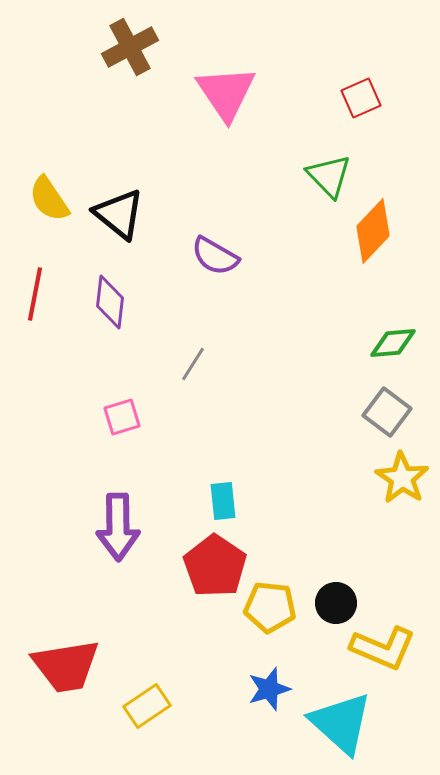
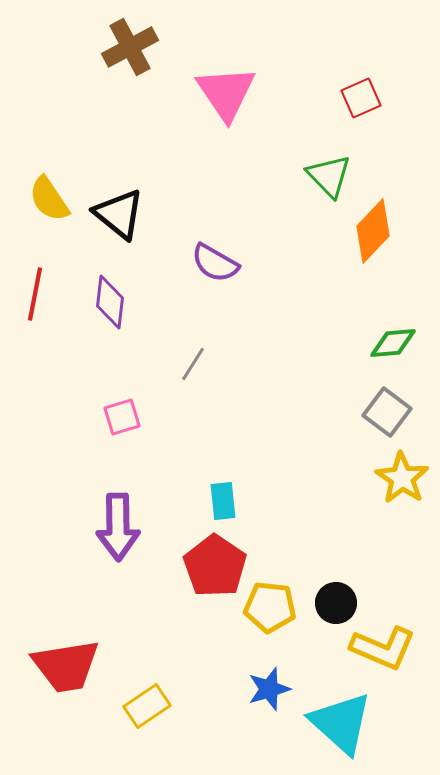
purple semicircle: moved 7 px down
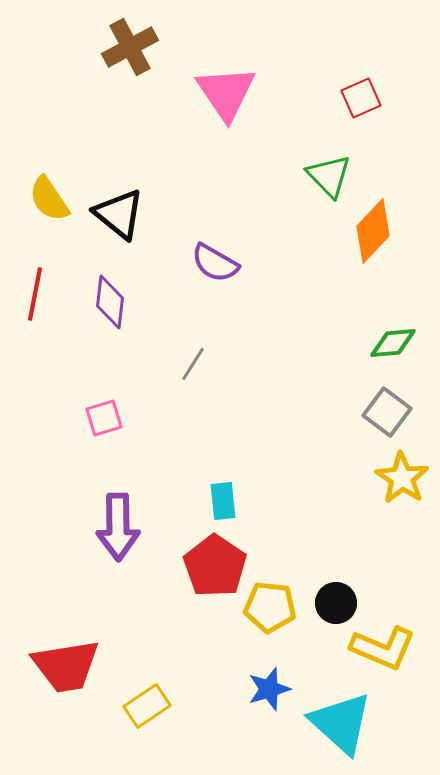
pink square: moved 18 px left, 1 px down
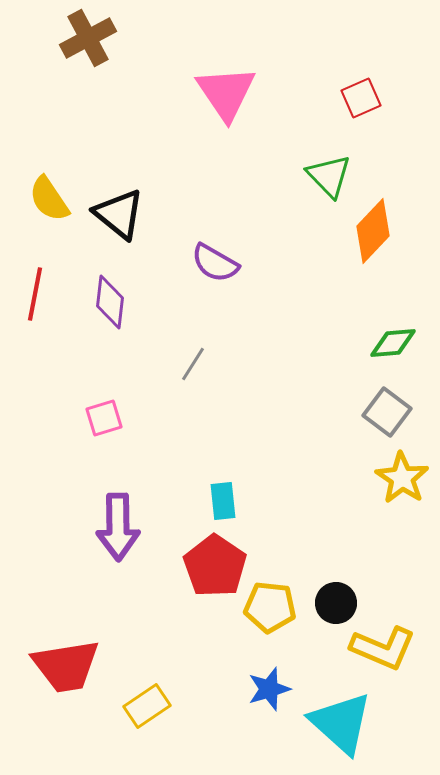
brown cross: moved 42 px left, 9 px up
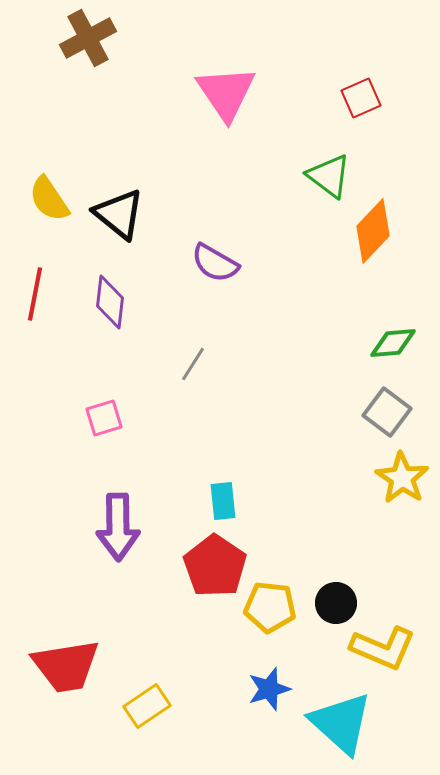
green triangle: rotated 9 degrees counterclockwise
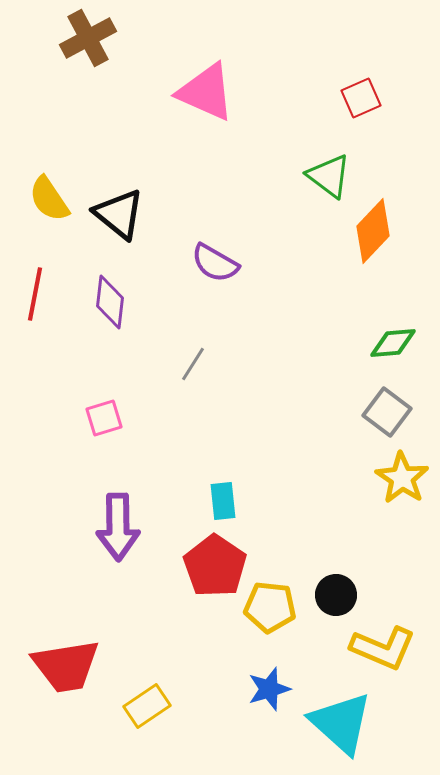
pink triangle: moved 20 px left, 1 px up; rotated 32 degrees counterclockwise
black circle: moved 8 px up
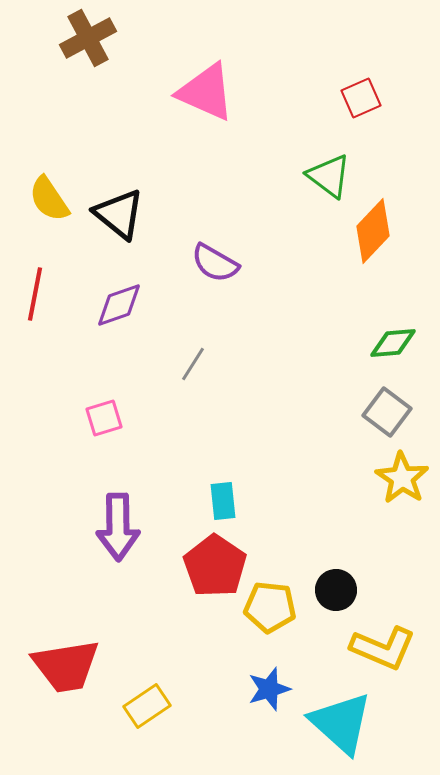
purple diamond: moved 9 px right, 3 px down; rotated 64 degrees clockwise
black circle: moved 5 px up
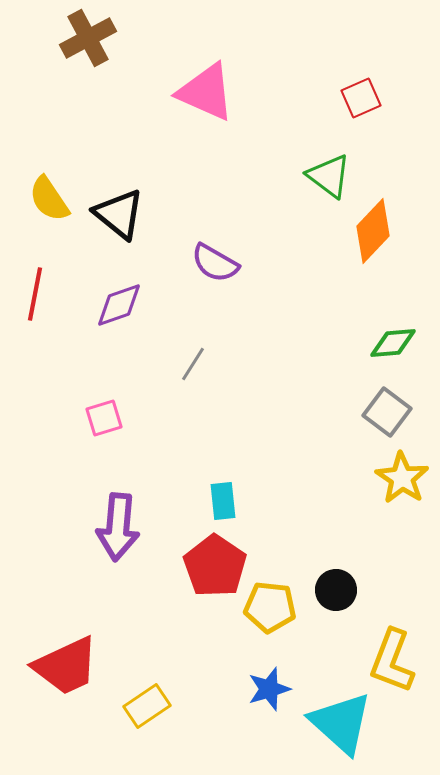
purple arrow: rotated 6 degrees clockwise
yellow L-shape: moved 9 px right, 13 px down; rotated 88 degrees clockwise
red trapezoid: rotated 16 degrees counterclockwise
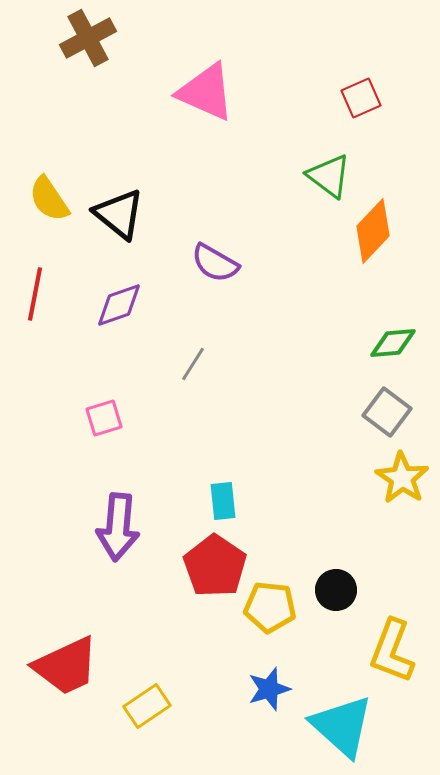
yellow L-shape: moved 10 px up
cyan triangle: moved 1 px right, 3 px down
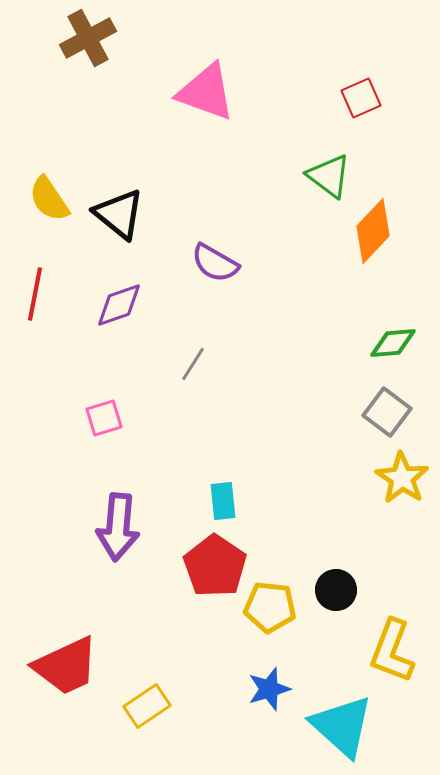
pink triangle: rotated 4 degrees counterclockwise
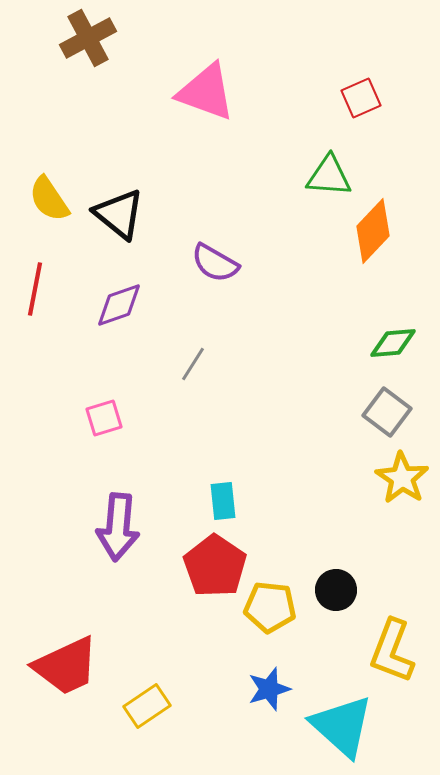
green triangle: rotated 33 degrees counterclockwise
red line: moved 5 px up
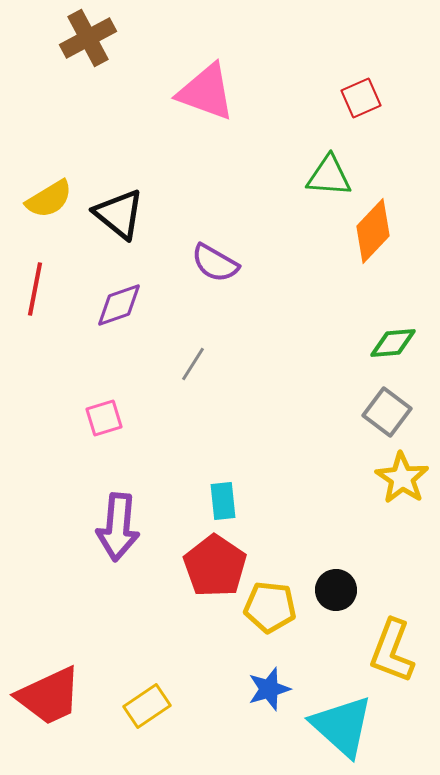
yellow semicircle: rotated 87 degrees counterclockwise
red trapezoid: moved 17 px left, 30 px down
